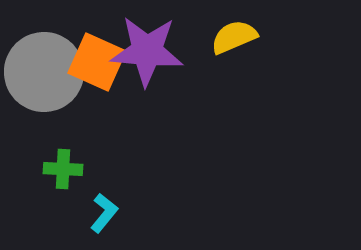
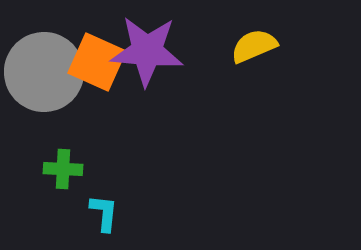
yellow semicircle: moved 20 px right, 9 px down
cyan L-shape: rotated 33 degrees counterclockwise
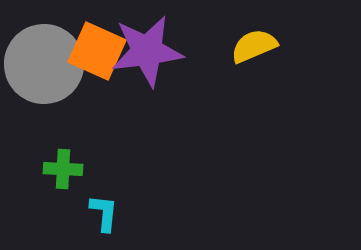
purple star: rotated 12 degrees counterclockwise
orange square: moved 11 px up
gray circle: moved 8 px up
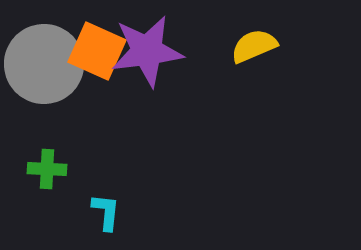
green cross: moved 16 px left
cyan L-shape: moved 2 px right, 1 px up
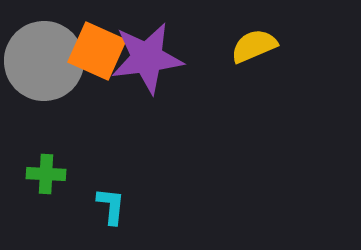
purple star: moved 7 px down
gray circle: moved 3 px up
green cross: moved 1 px left, 5 px down
cyan L-shape: moved 5 px right, 6 px up
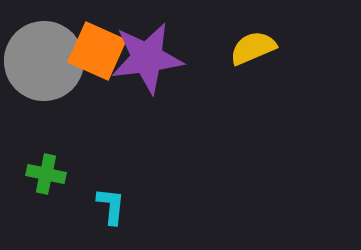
yellow semicircle: moved 1 px left, 2 px down
green cross: rotated 9 degrees clockwise
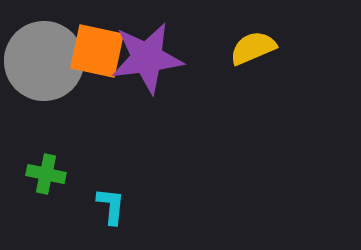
orange square: rotated 12 degrees counterclockwise
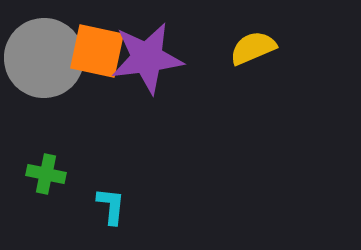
gray circle: moved 3 px up
